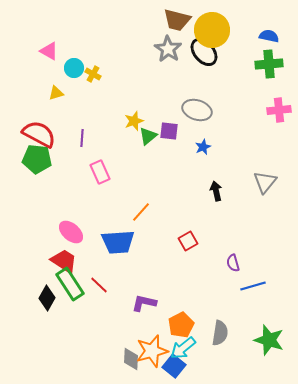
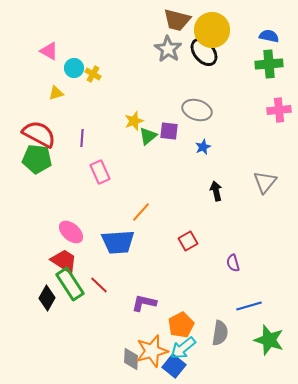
blue line: moved 4 px left, 20 px down
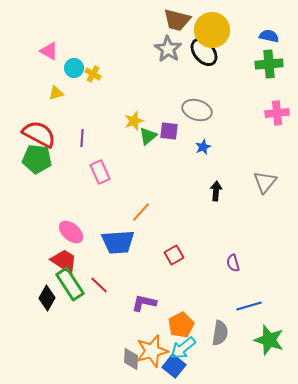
pink cross: moved 2 px left, 3 px down
black arrow: rotated 18 degrees clockwise
red square: moved 14 px left, 14 px down
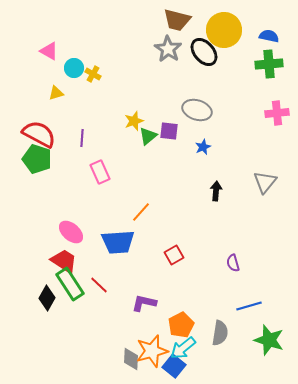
yellow circle: moved 12 px right
green pentagon: rotated 12 degrees clockwise
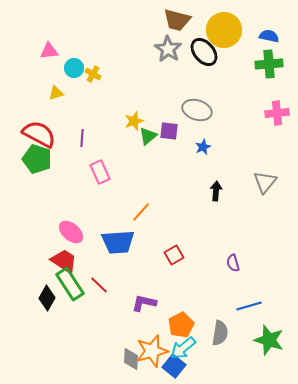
pink triangle: rotated 36 degrees counterclockwise
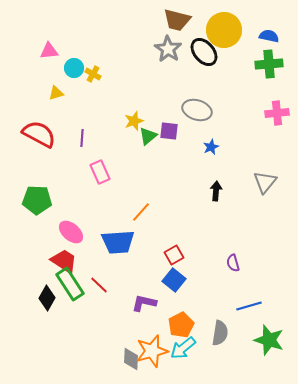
blue star: moved 8 px right
green pentagon: moved 41 px down; rotated 16 degrees counterclockwise
blue square: moved 86 px up
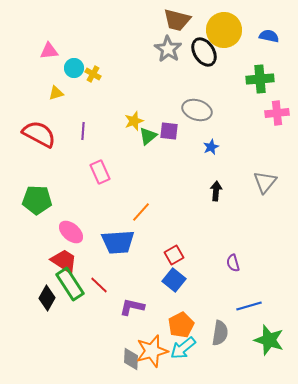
black ellipse: rotated 8 degrees clockwise
green cross: moved 9 px left, 15 px down
purple line: moved 1 px right, 7 px up
purple L-shape: moved 12 px left, 4 px down
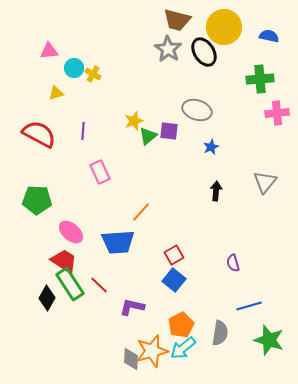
yellow circle: moved 3 px up
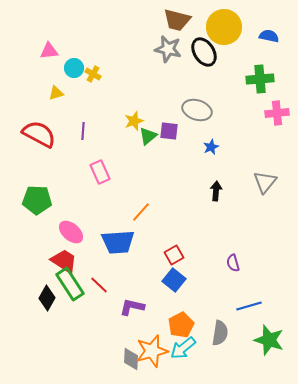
gray star: rotated 20 degrees counterclockwise
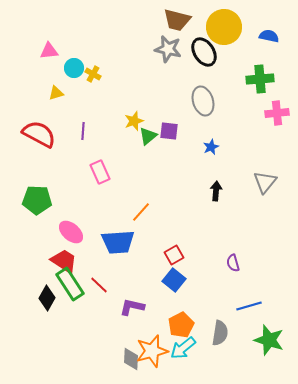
gray ellipse: moved 6 px right, 9 px up; rotated 56 degrees clockwise
